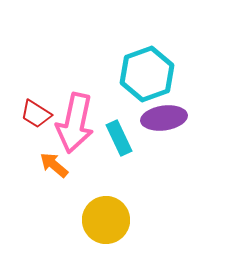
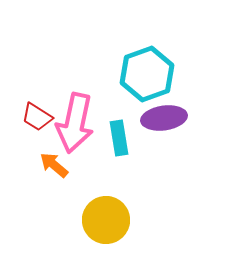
red trapezoid: moved 1 px right, 3 px down
cyan rectangle: rotated 16 degrees clockwise
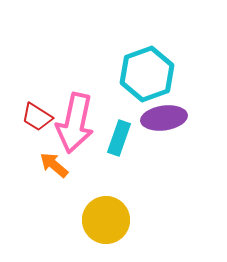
cyan rectangle: rotated 28 degrees clockwise
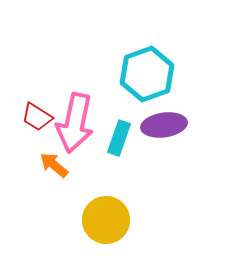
purple ellipse: moved 7 px down
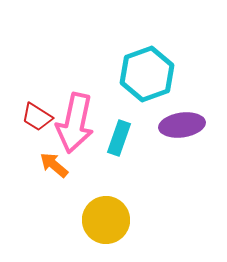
purple ellipse: moved 18 px right
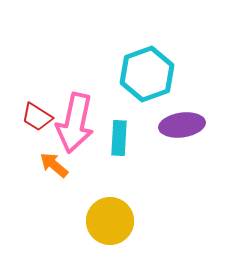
cyan rectangle: rotated 16 degrees counterclockwise
yellow circle: moved 4 px right, 1 px down
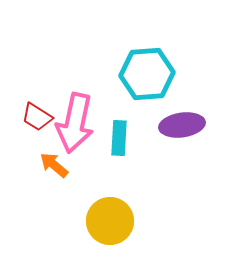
cyan hexagon: rotated 16 degrees clockwise
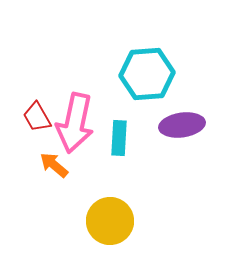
red trapezoid: rotated 28 degrees clockwise
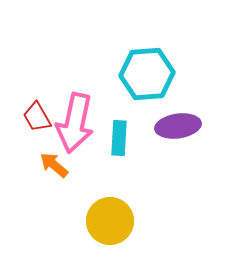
purple ellipse: moved 4 px left, 1 px down
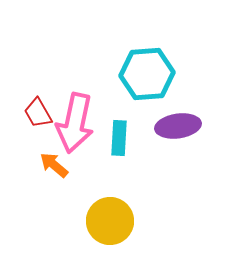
red trapezoid: moved 1 px right, 4 px up
